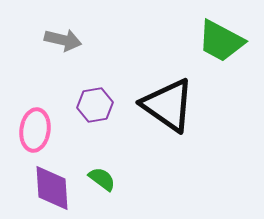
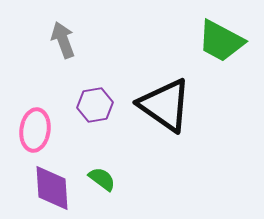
gray arrow: rotated 123 degrees counterclockwise
black triangle: moved 3 px left
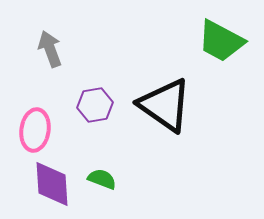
gray arrow: moved 13 px left, 9 px down
green semicircle: rotated 16 degrees counterclockwise
purple diamond: moved 4 px up
